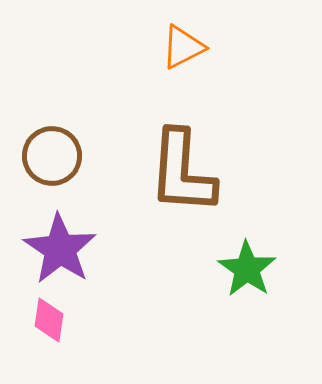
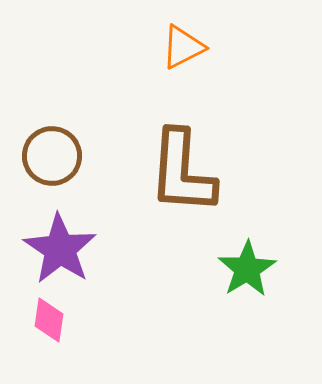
green star: rotated 6 degrees clockwise
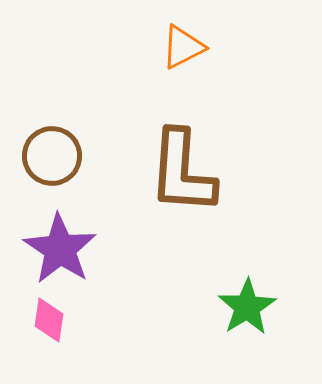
green star: moved 38 px down
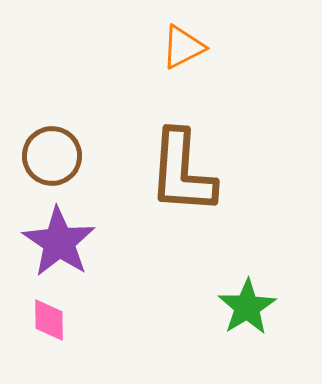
purple star: moved 1 px left, 7 px up
pink diamond: rotated 9 degrees counterclockwise
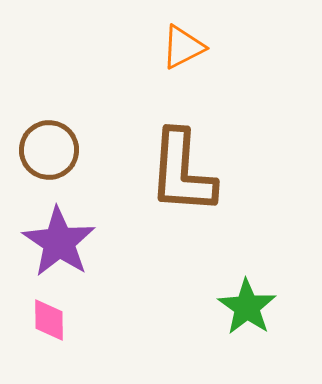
brown circle: moved 3 px left, 6 px up
green star: rotated 6 degrees counterclockwise
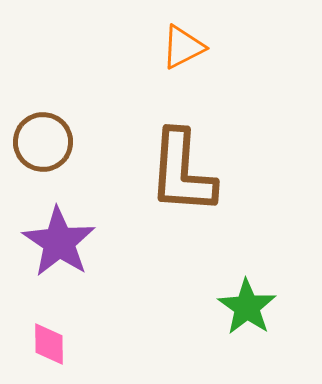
brown circle: moved 6 px left, 8 px up
pink diamond: moved 24 px down
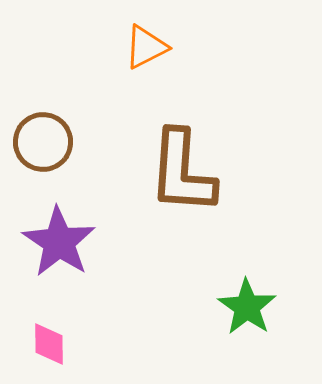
orange triangle: moved 37 px left
